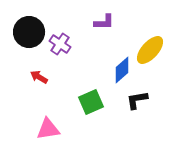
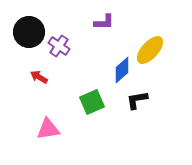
purple cross: moved 1 px left, 2 px down
green square: moved 1 px right
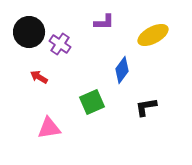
purple cross: moved 1 px right, 2 px up
yellow ellipse: moved 3 px right, 15 px up; rotated 20 degrees clockwise
blue diamond: rotated 12 degrees counterclockwise
black L-shape: moved 9 px right, 7 px down
pink triangle: moved 1 px right, 1 px up
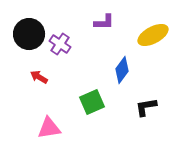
black circle: moved 2 px down
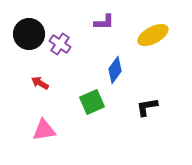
blue diamond: moved 7 px left
red arrow: moved 1 px right, 6 px down
black L-shape: moved 1 px right
pink triangle: moved 5 px left, 2 px down
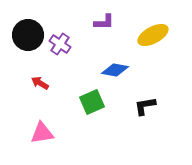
black circle: moved 1 px left, 1 px down
blue diamond: rotated 64 degrees clockwise
black L-shape: moved 2 px left, 1 px up
pink triangle: moved 2 px left, 3 px down
